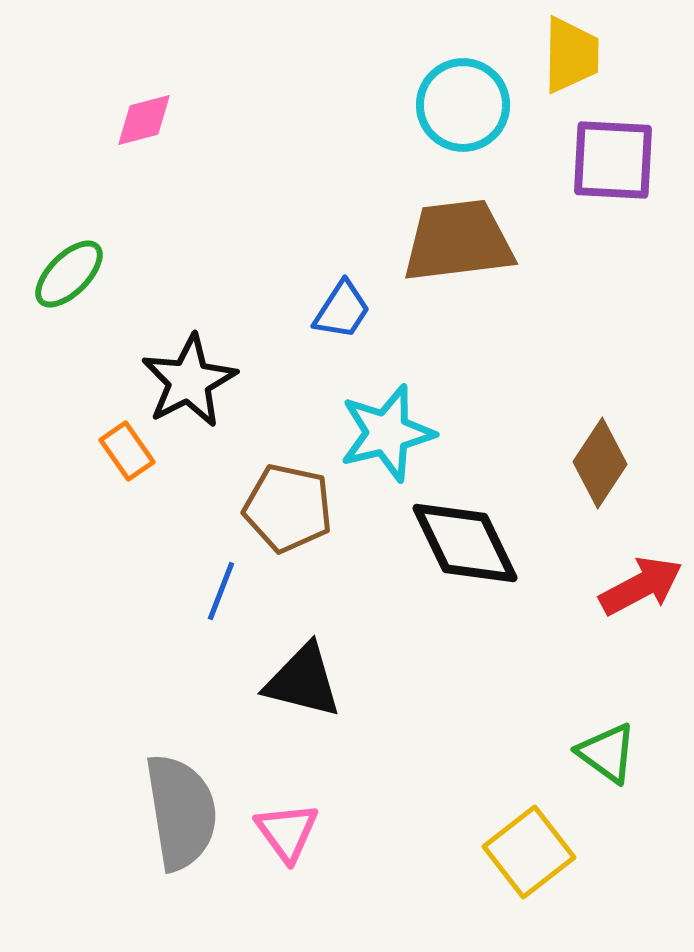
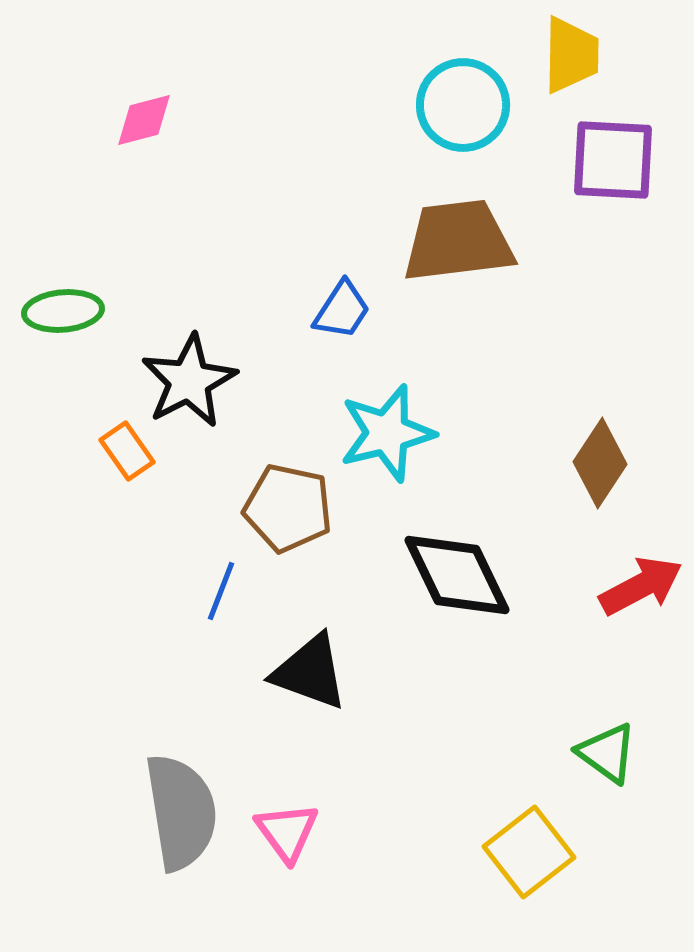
green ellipse: moved 6 px left, 37 px down; rotated 40 degrees clockwise
black diamond: moved 8 px left, 32 px down
black triangle: moved 7 px right, 9 px up; rotated 6 degrees clockwise
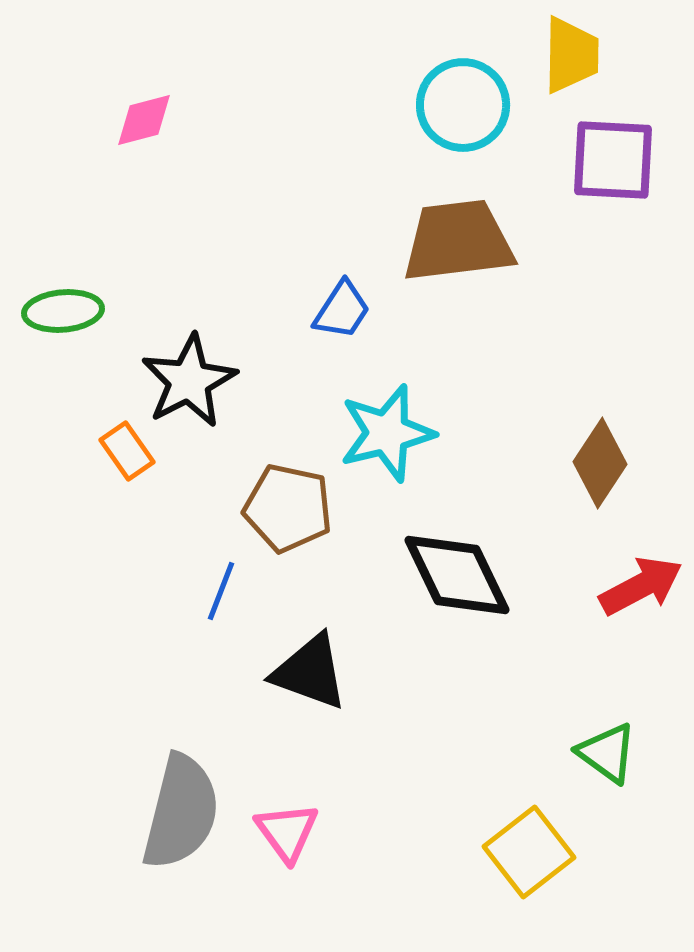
gray semicircle: rotated 23 degrees clockwise
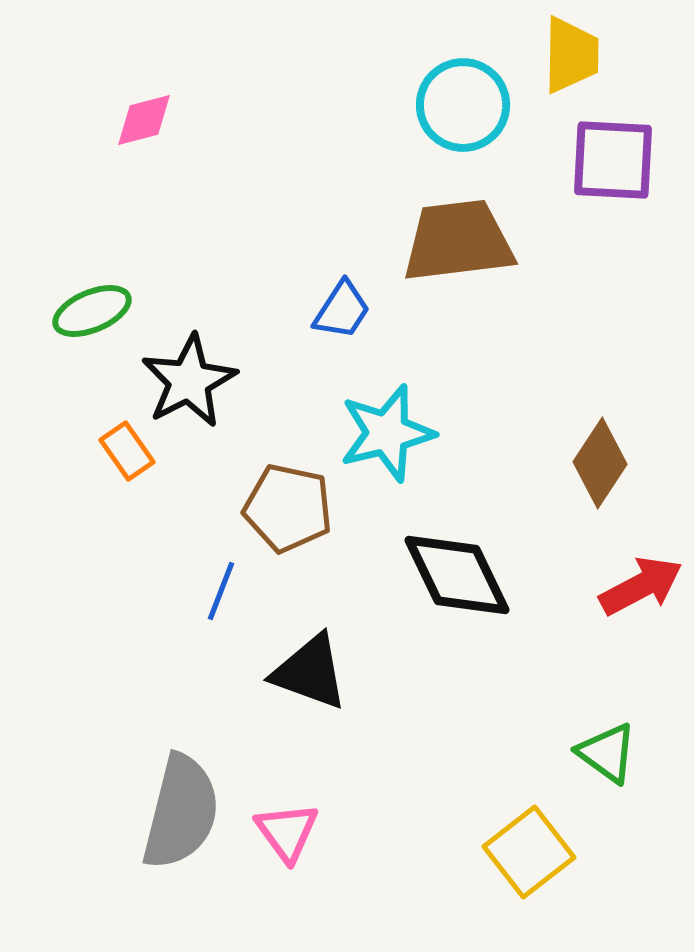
green ellipse: moved 29 px right; rotated 18 degrees counterclockwise
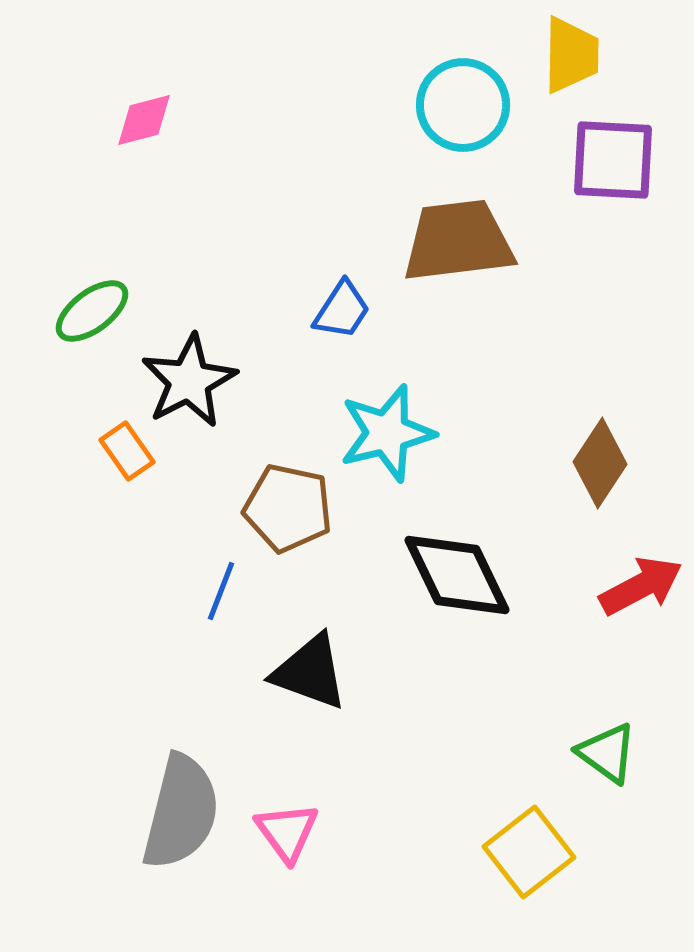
green ellipse: rotated 14 degrees counterclockwise
